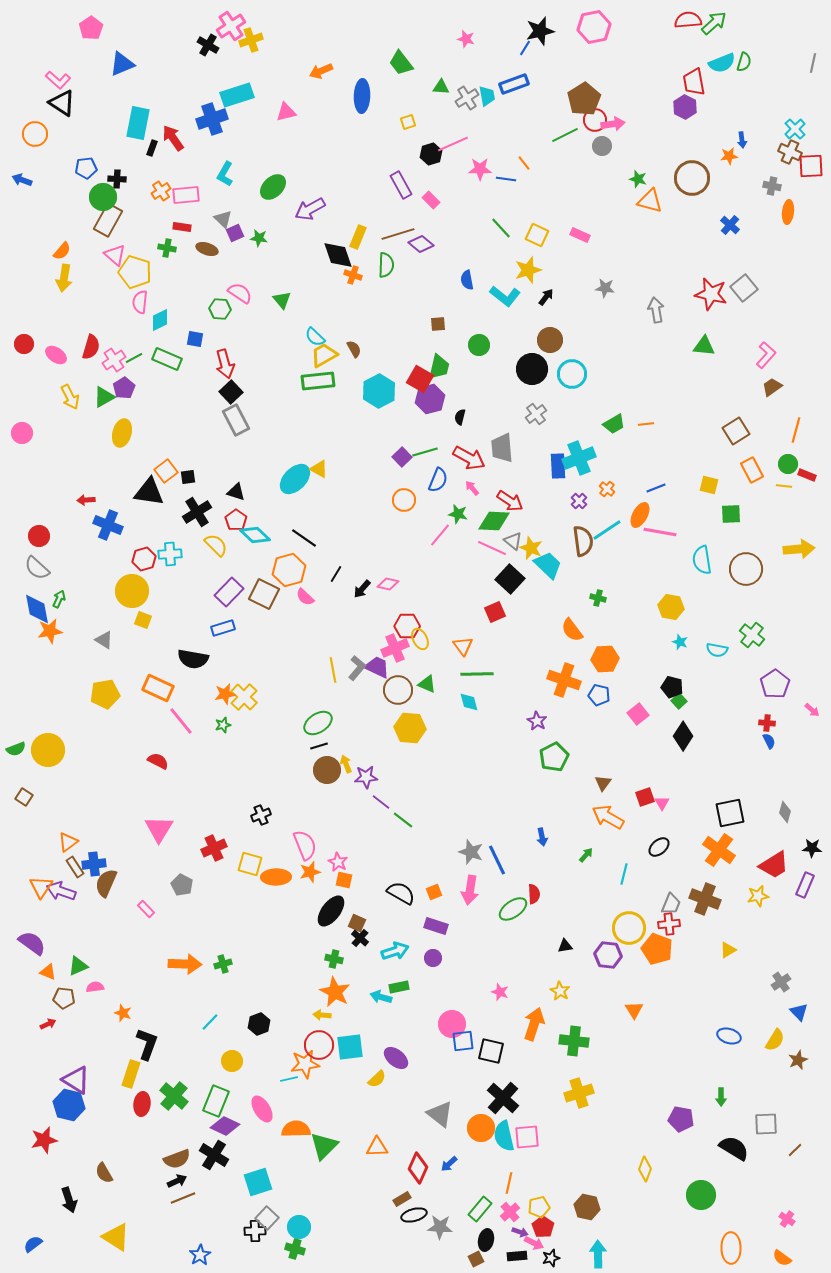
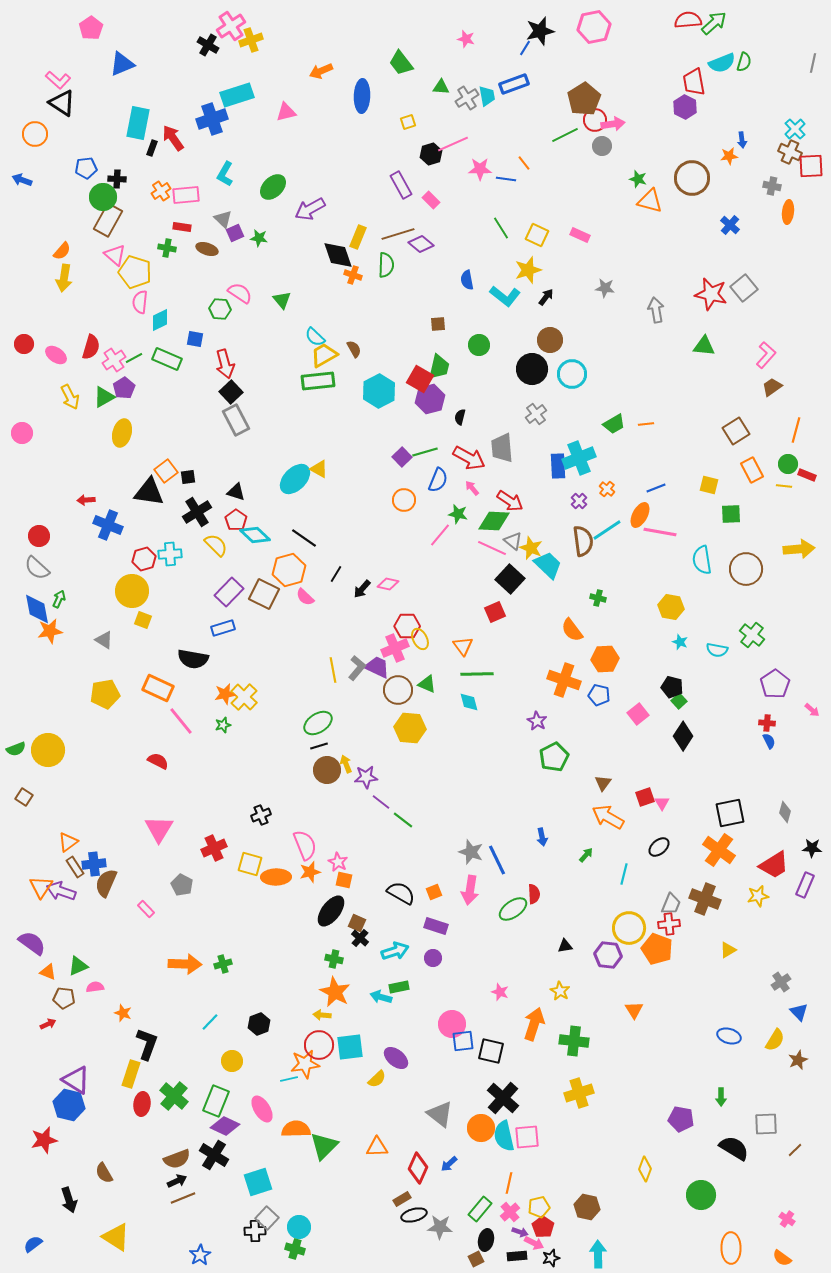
green line at (501, 228): rotated 10 degrees clockwise
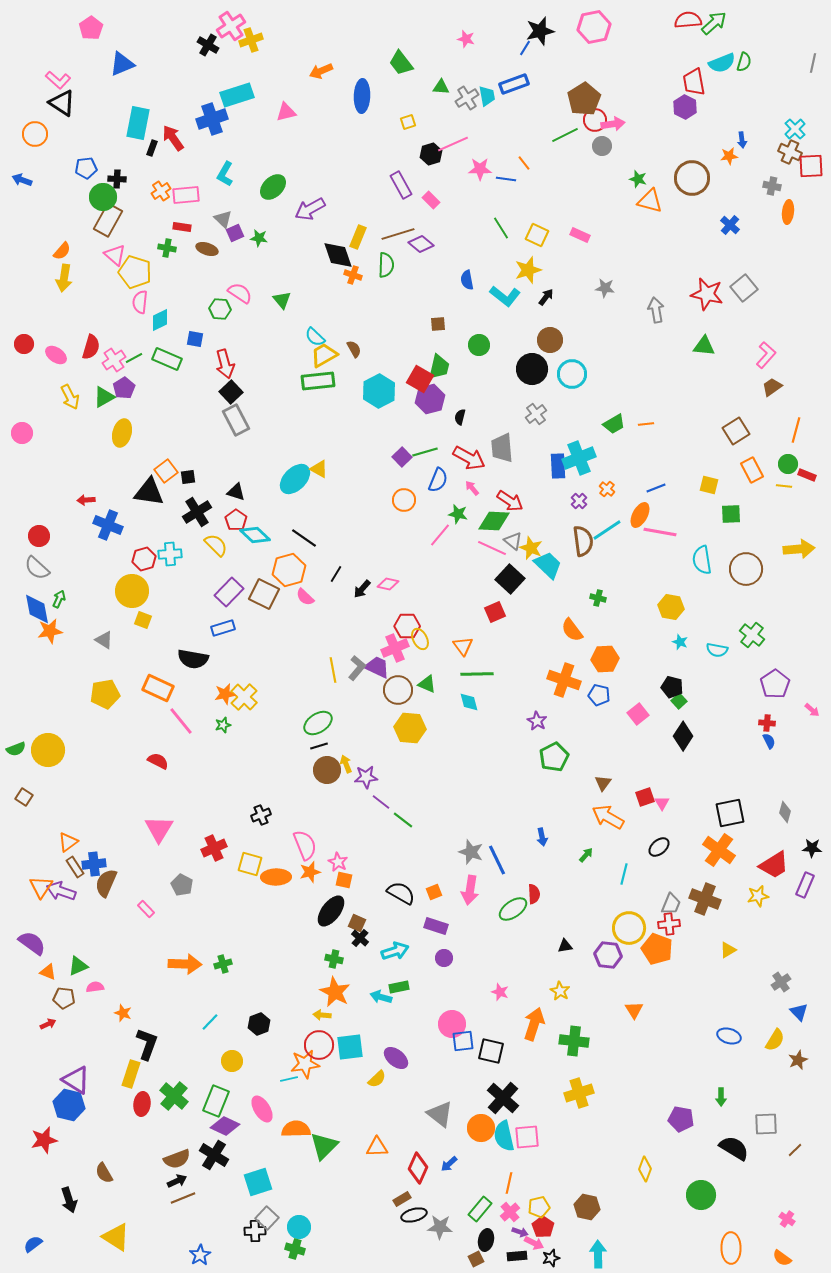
red star at (711, 294): moved 4 px left
purple circle at (433, 958): moved 11 px right
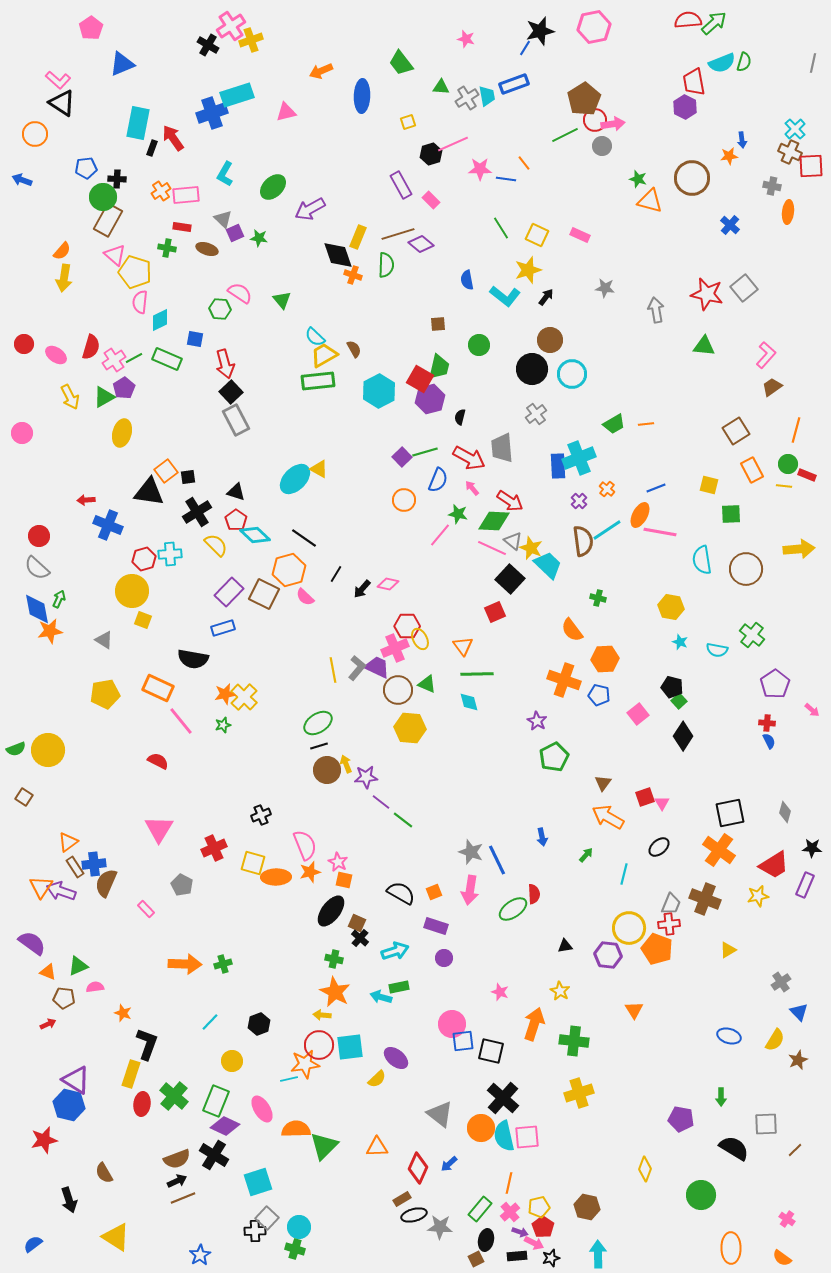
blue cross at (212, 119): moved 6 px up
yellow square at (250, 864): moved 3 px right, 1 px up
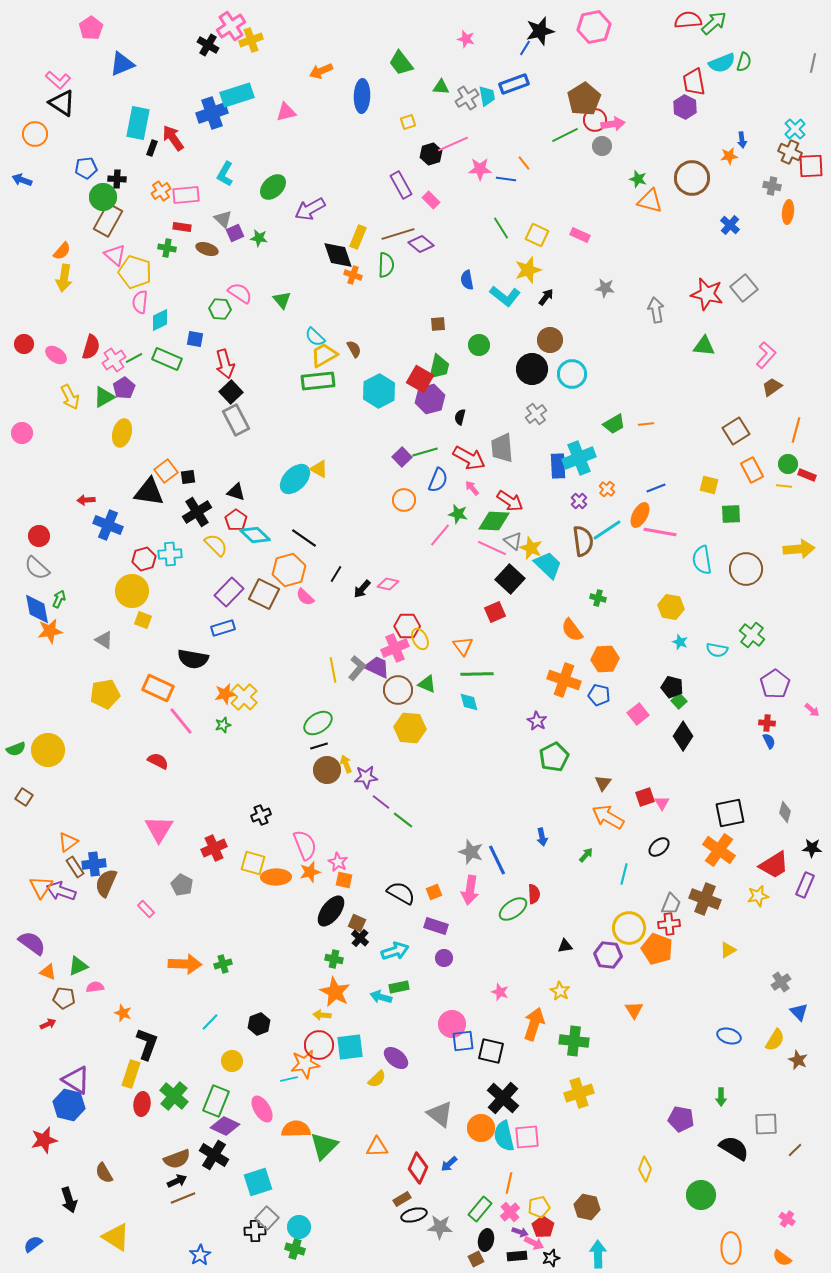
brown star at (798, 1060): rotated 24 degrees counterclockwise
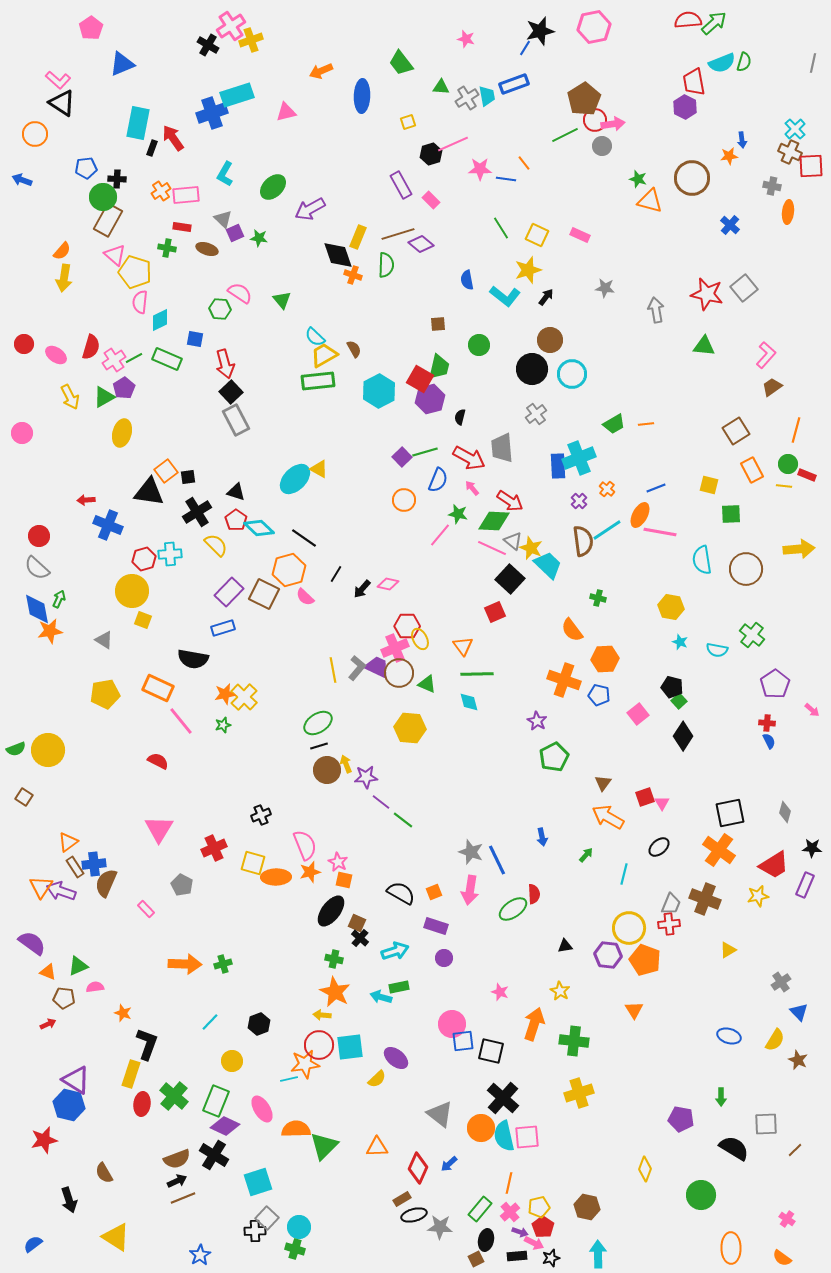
cyan diamond at (255, 535): moved 4 px right, 7 px up
brown circle at (398, 690): moved 1 px right, 17 px up
orange pentagon at (657, 949): moved 12 px left, 11 px down
